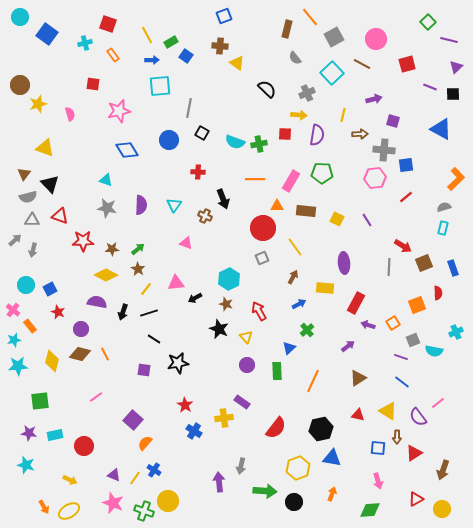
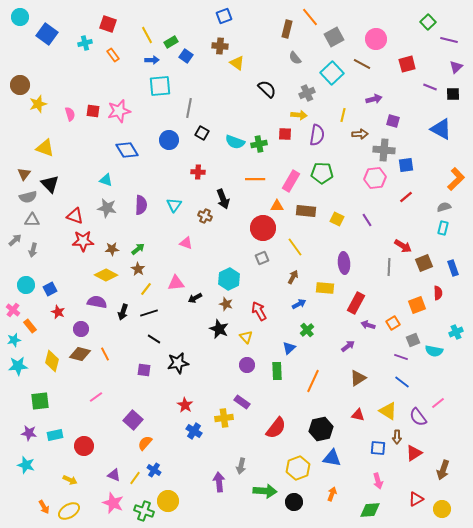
red square at (93, 84): moved 27 px down
red triangle at (60, 216): moved 15 px right
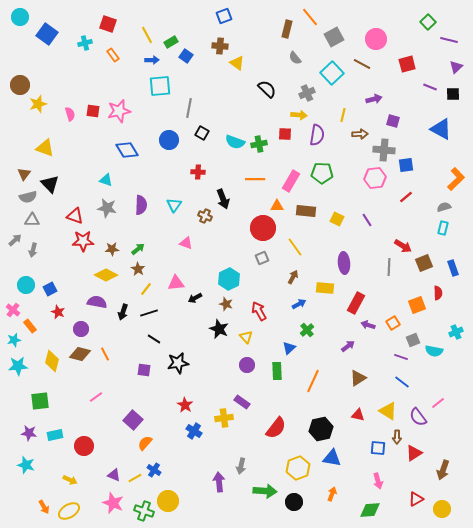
yellow line at (135, 478): rotated 24 degrees clockwise
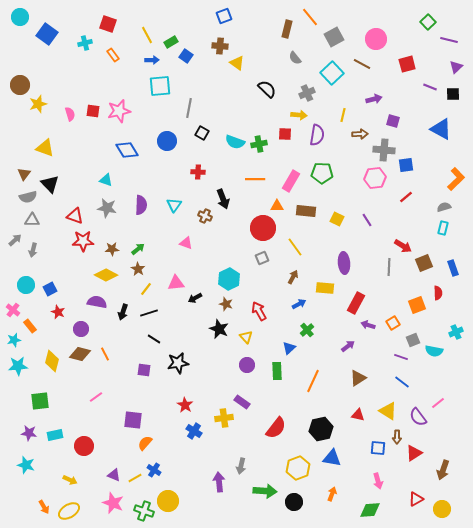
blue circle at (169, 140): moved 2 px left, 1 px down
purple square at (133, 420): rotated 36 degrees counterclockwise
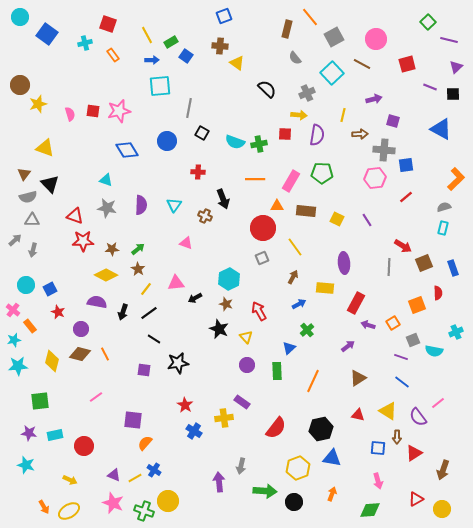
black line at (149, 313): rotated 18 degrees counterclockwise
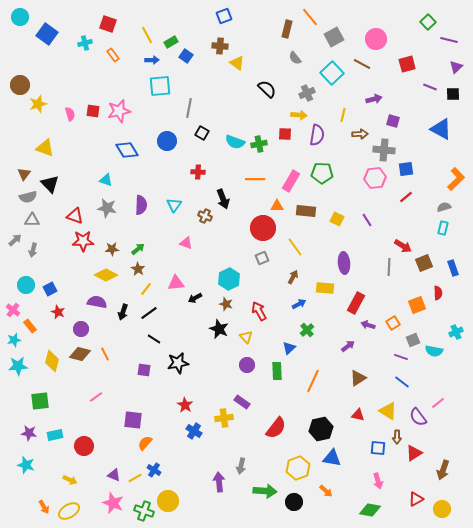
blue square at (406, 165): moved 4 px down
orange arrow at (332, 494): moved 6 px left, 3 px up; rotated 112 degrees clockwise
green diamond at (370, 510): rotated 15 degrees clockwise
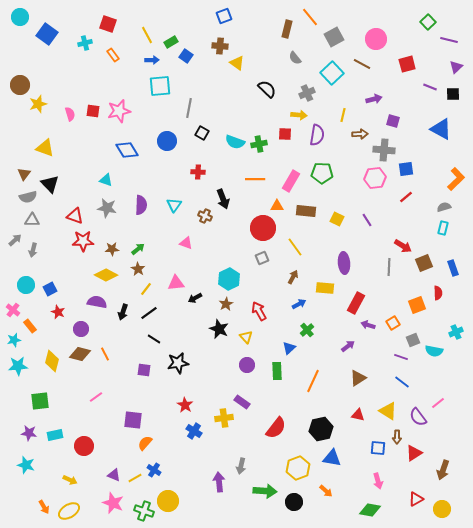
brown star at (226, 304): rotated 24 degrees clockwise
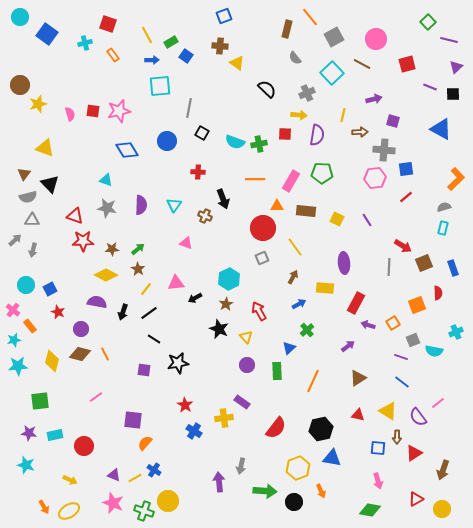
brown arrow at (360, 134): moved 2 px up
orange arrow at (326, 491): moved 5 px left; rotated 24 degrees clockwise
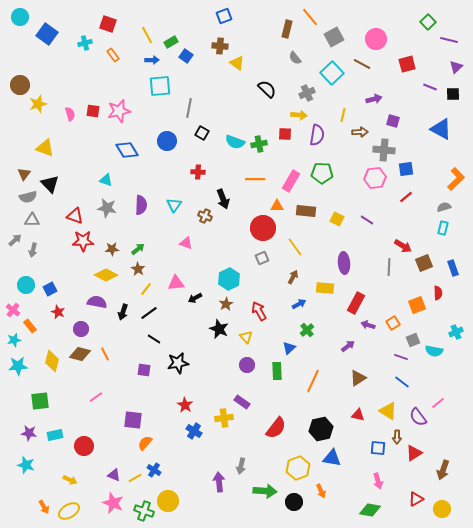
purple line at (367, 220): rotated 24 degrees counterclockwise
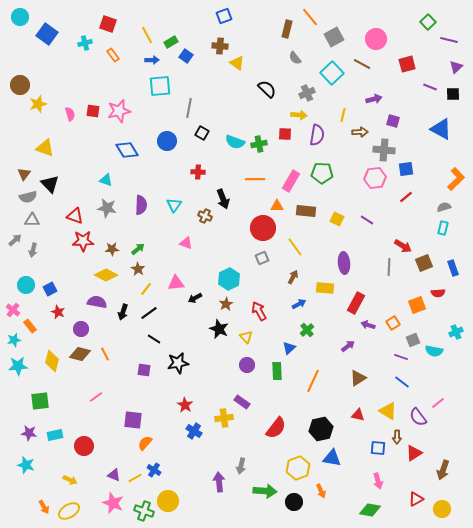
red semicircle at (438, 293): rotated 88 degrees clockwise
